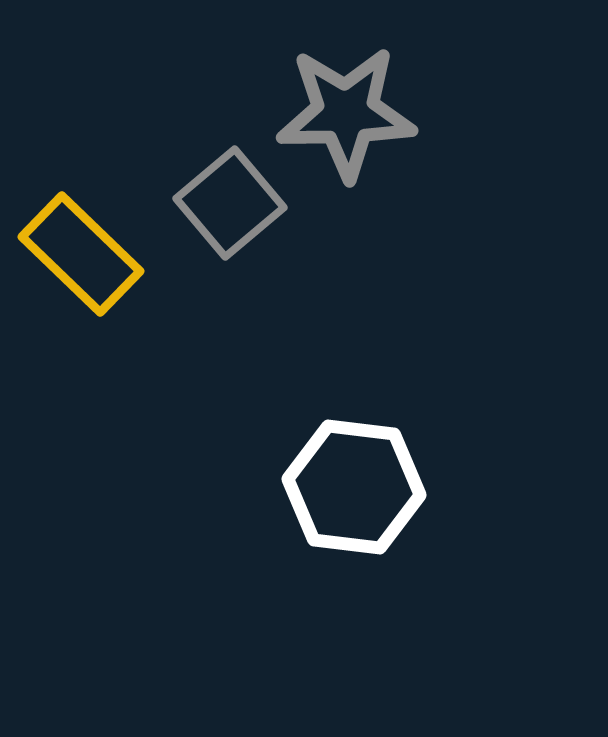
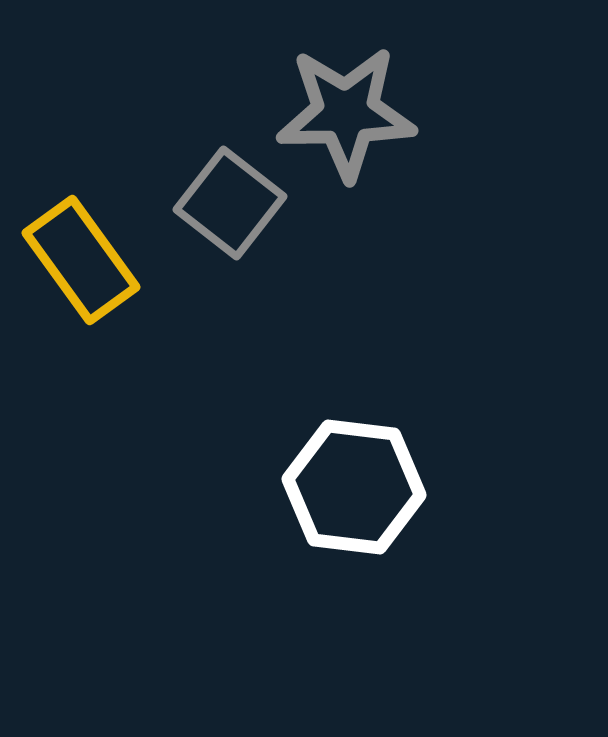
gray square: rotated 12 degrees counterclockwise
yellow rectangle: moved 6 px down; rotated 10 degrees clockwise
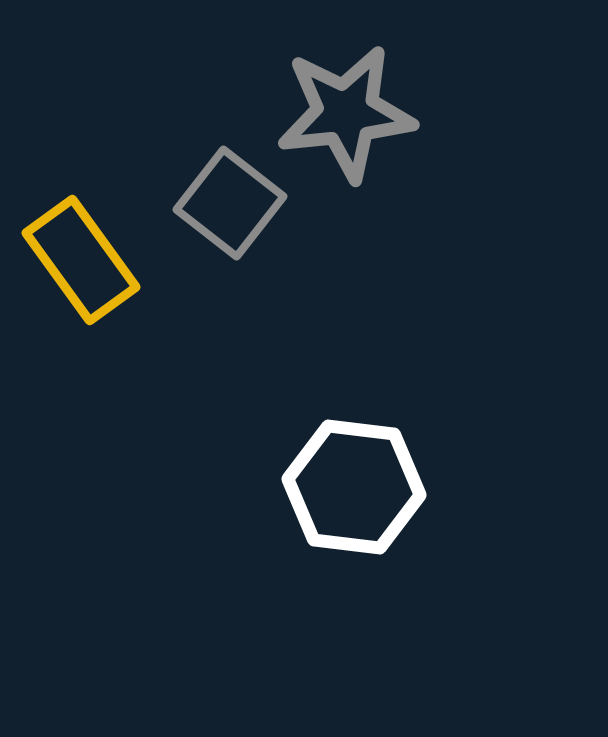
gray star: rotated 5 degrees counterclockwise
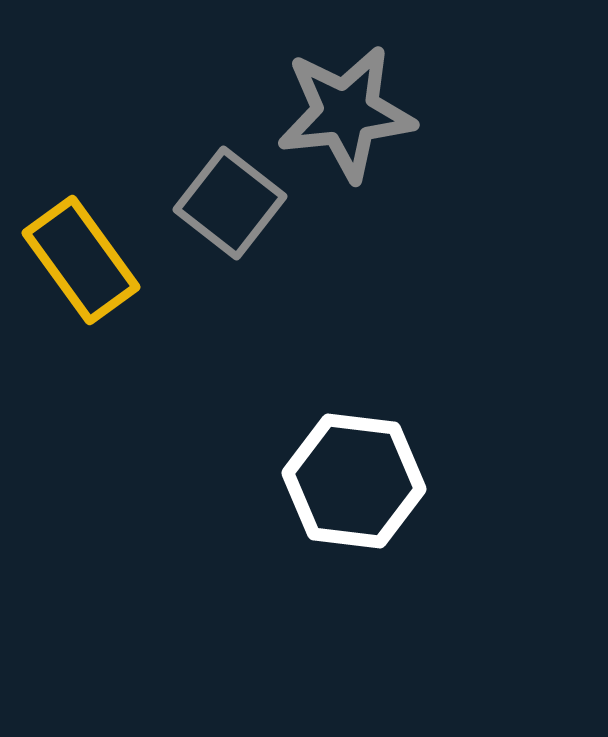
white hexagon: moved 6 px up
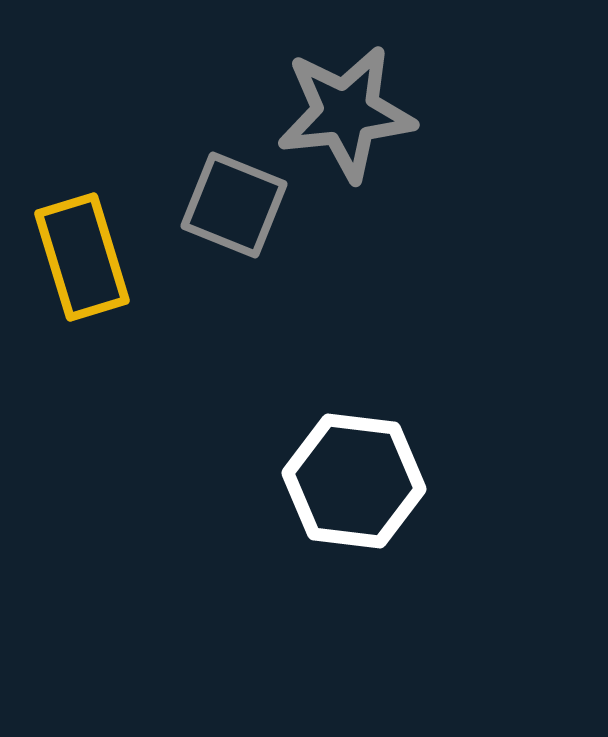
gray square: moved 4 px right, 2 px down; rotated 16 degrees counterclockwise
yellow rectangle: moved 1 px right, 3 px up; rotated 19 degrees clockwise
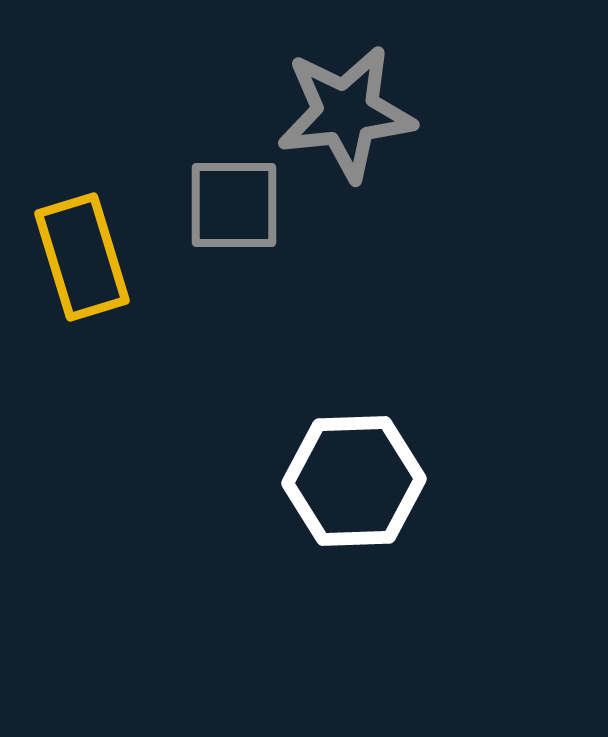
gray square: rotated 22 degrees counterclockwise
white hexagon: rotated 9 degrees counterclockwise
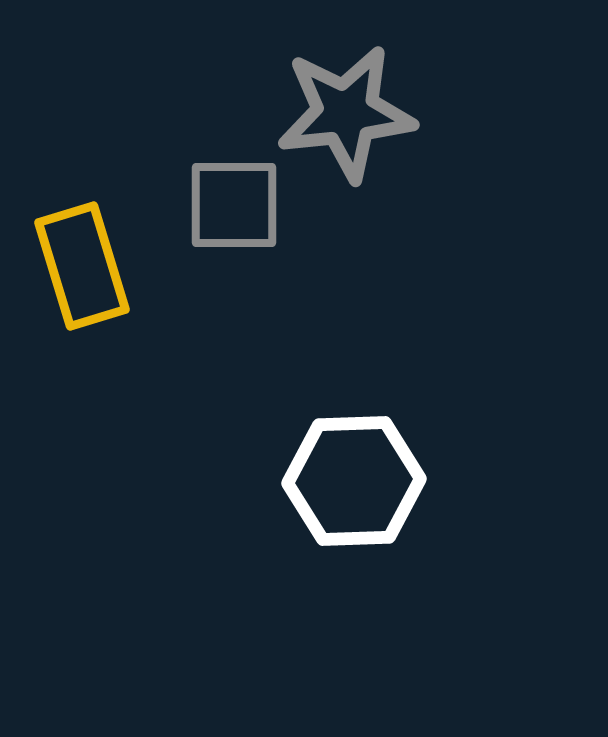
yellow rectangle: moved 9 px down
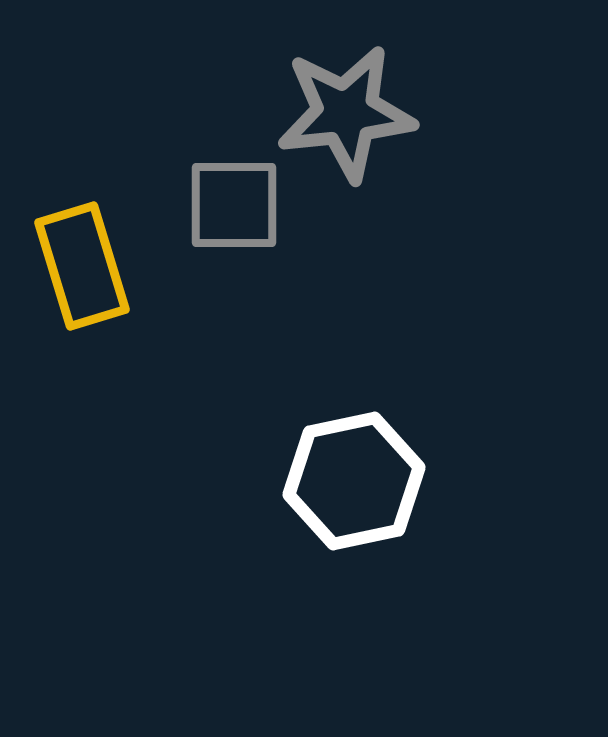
white hexagon: rotated 10 degrees counterclockwise
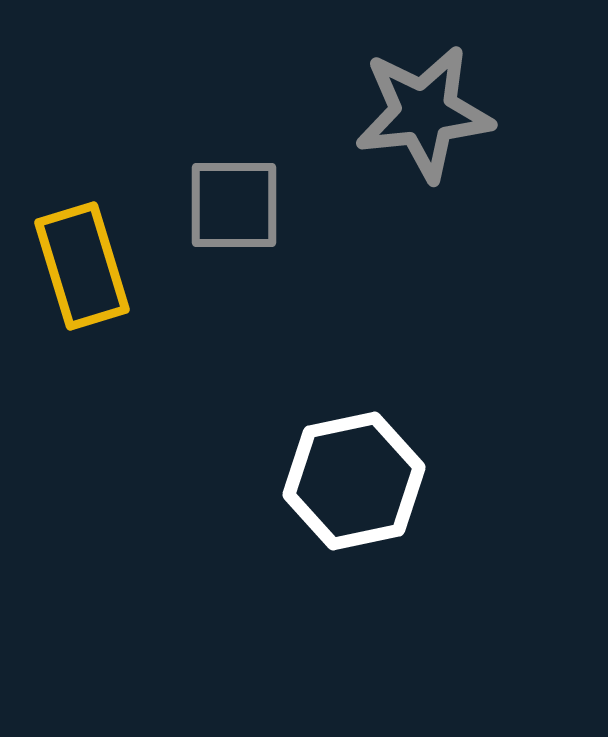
gray star: moved 78 px right
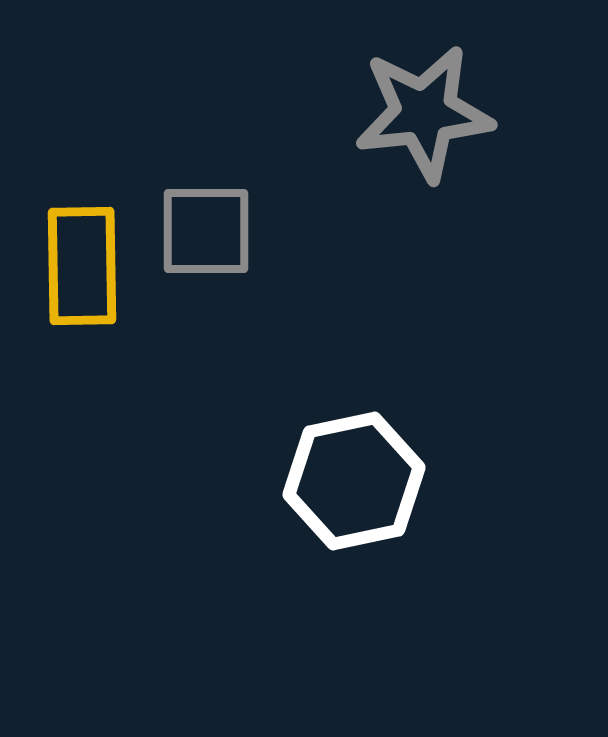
gray square: moved 28 px left, 26 px down
yellow rectangle: rotated 16 degrees clockwise
